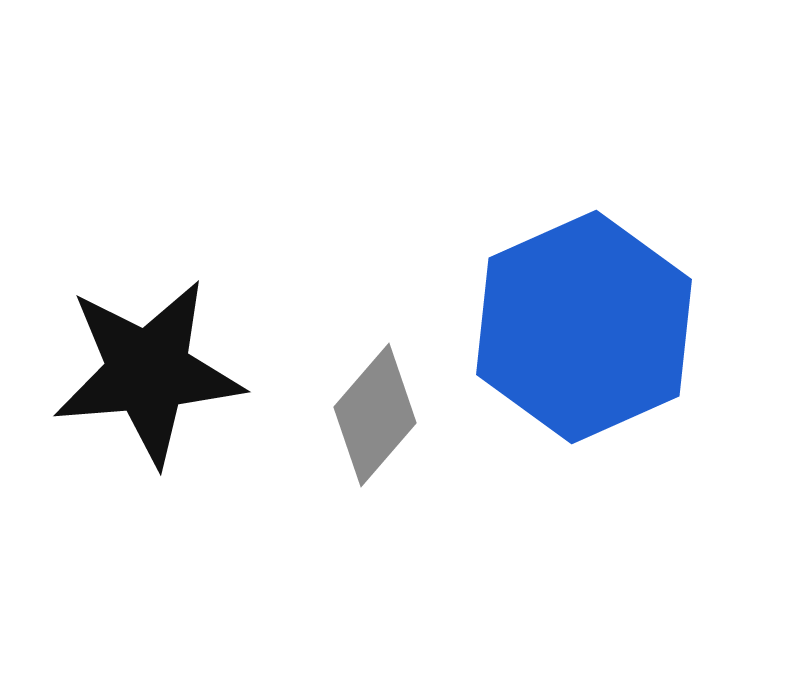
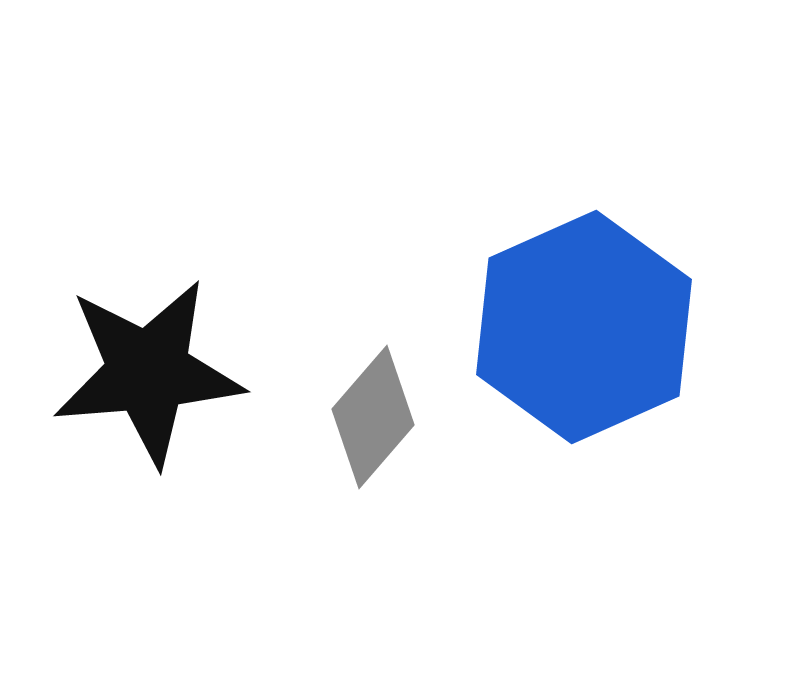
gray diamond: moved 2 px left, 2 px down
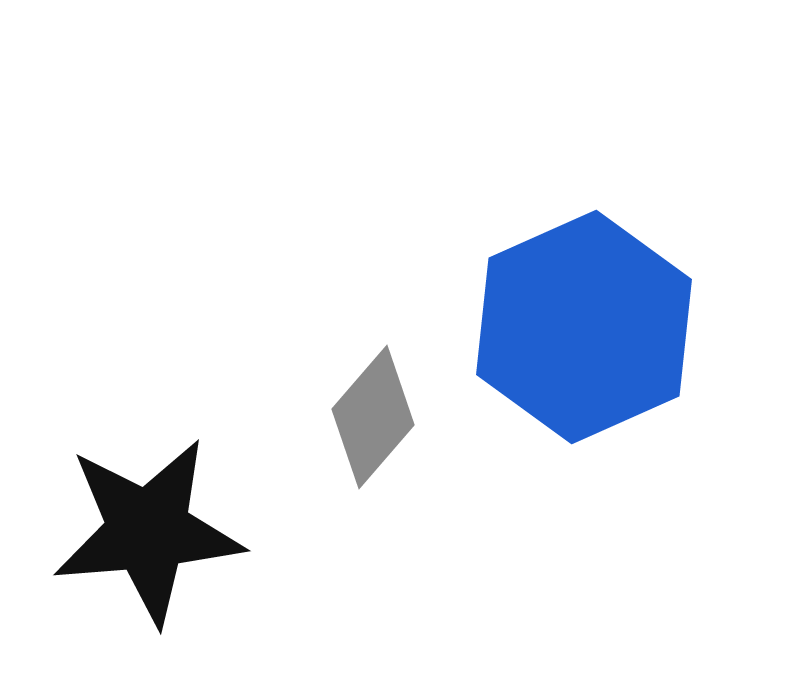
black star: moved 159 px down
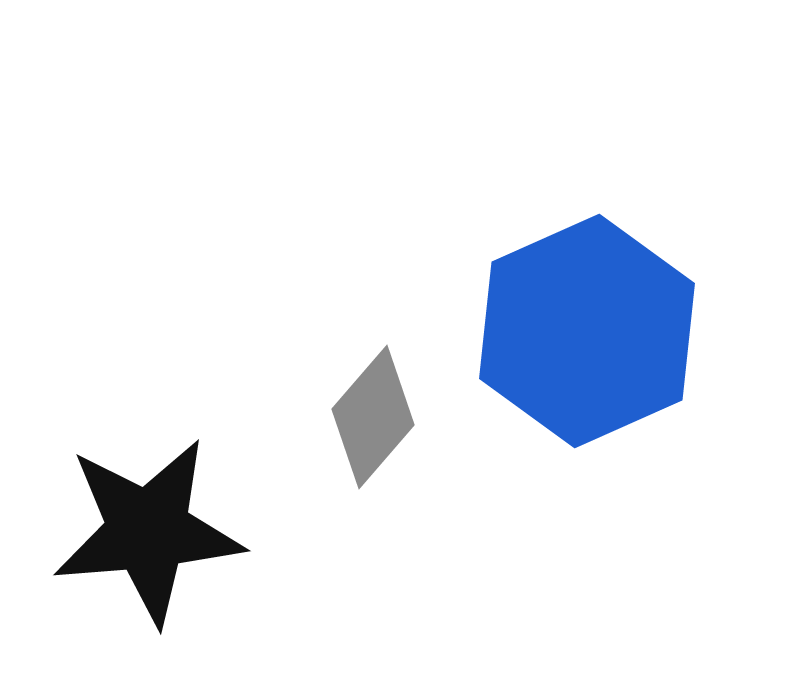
blue hexagon: moved 3 px right, 4 px down
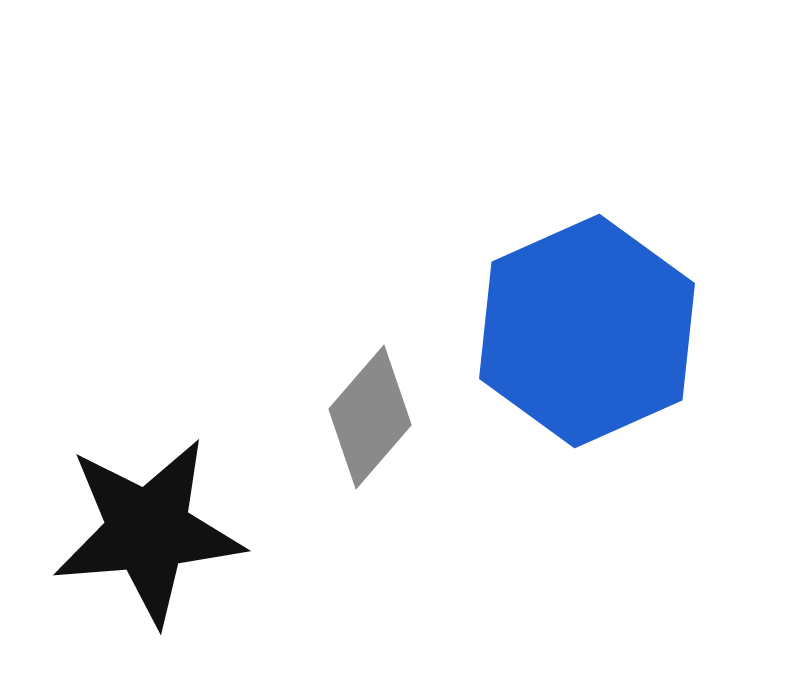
gray diamond: moved 3 px left
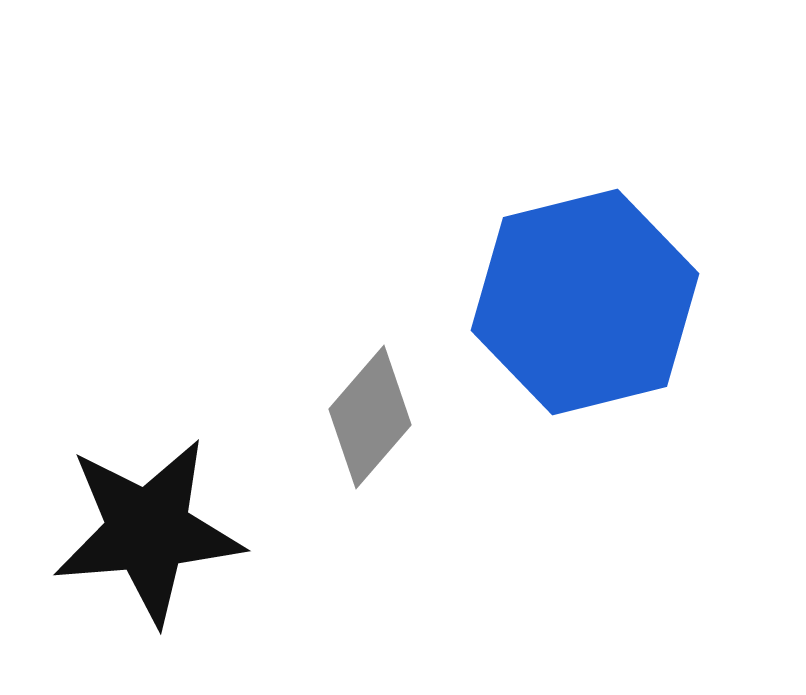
blue hexagon: moved 2 px left, 29 px up; rotated 10 degrees clockwise
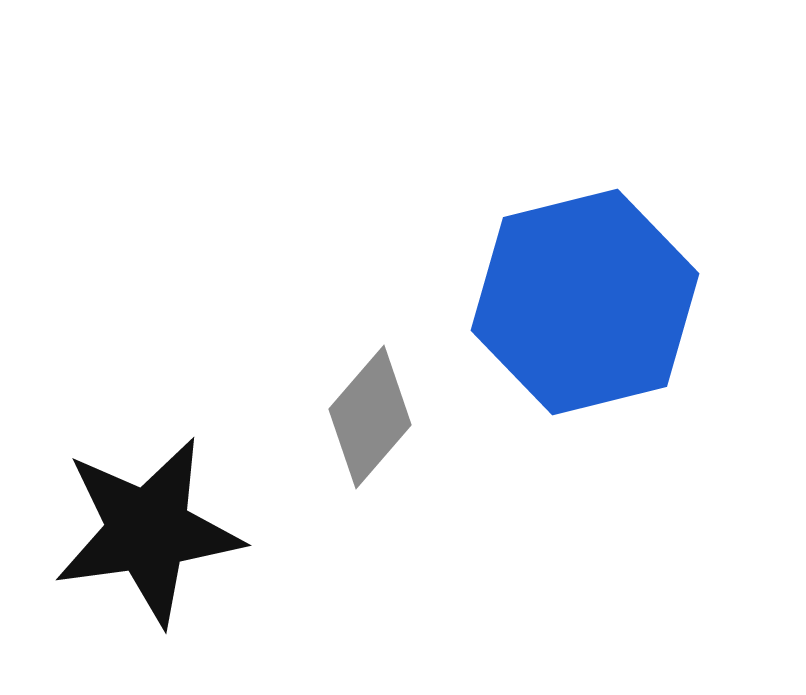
black star: rotated 3 degrees counterclockwise
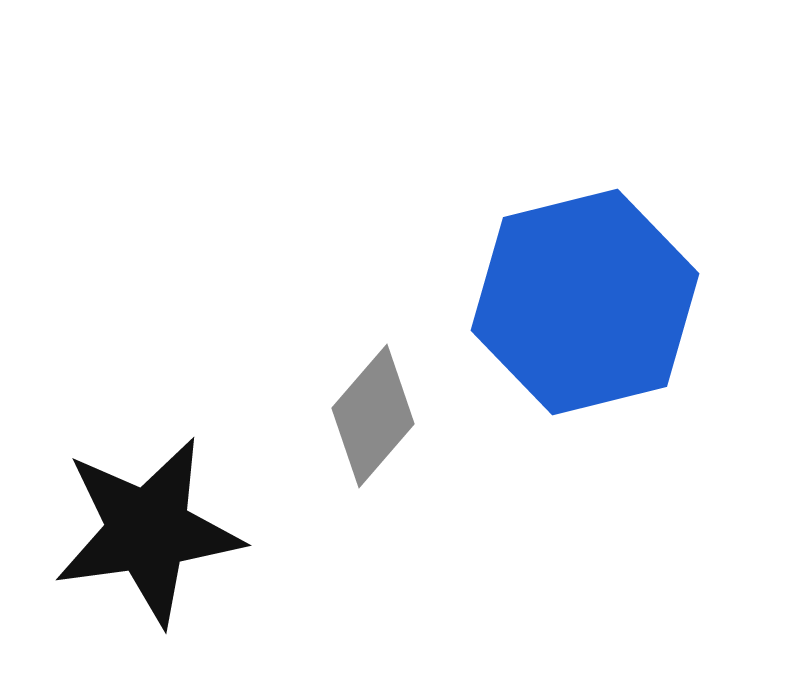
gray diamond: moved 3 px right, 1 px up
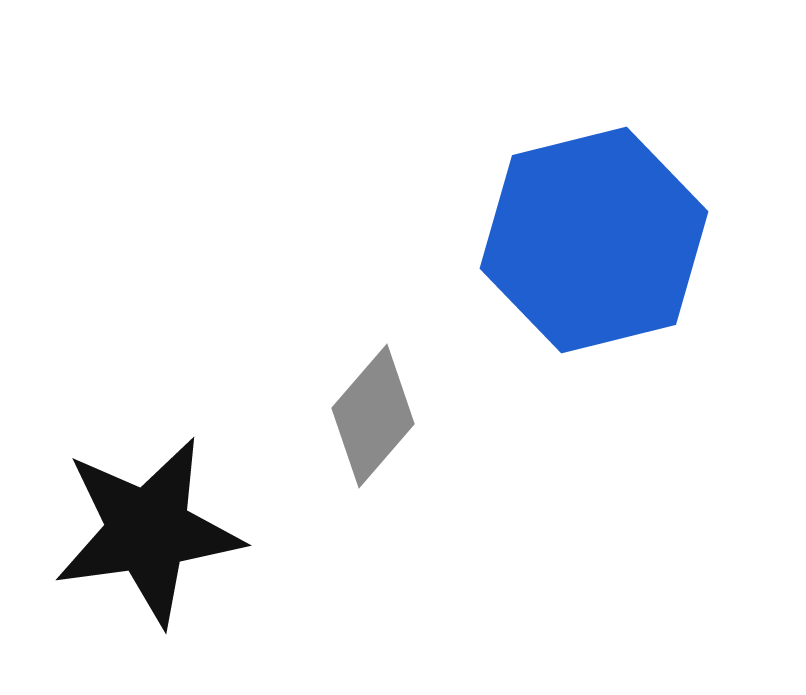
blue hexagon: moved 9 px right, 62 px up
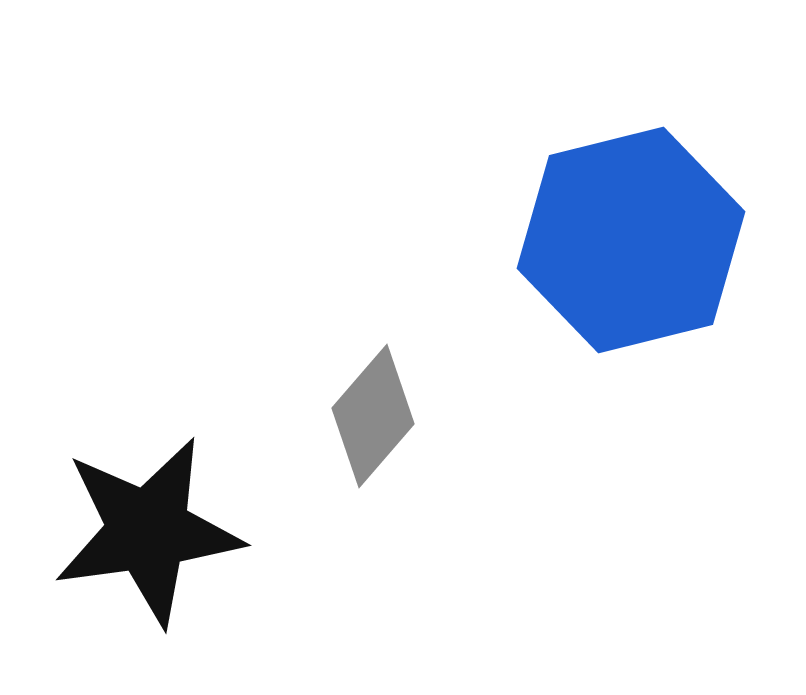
blue hexagon: moved 37 px right
